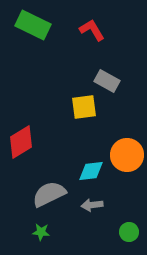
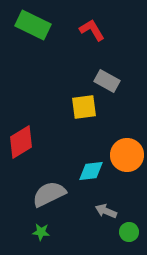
gray arrow: moved 14 px right, 6 px down; rotated 30 degrees clockwise
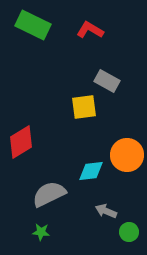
red L-shape: moved 2 px left; rotated 28 degrees counterclockwise
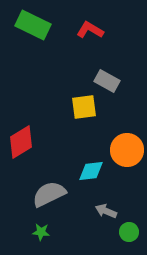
orange circle: moved 5 px up
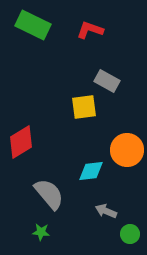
red L-shape: rotated 12 degrees counterclockwise
gray semicircle: rotated 76 degrees clockwise
green circle: moved 1 px right, 2 px down
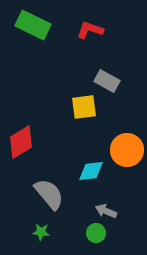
green circle: moved 34 px left, 1 px up
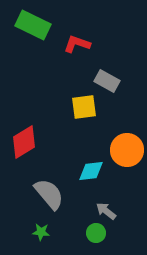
red L-shape: moved 13 px left, 14 px down
red diamond: moved 3 px right
gray arrow: rotated 15 degrees clockwise
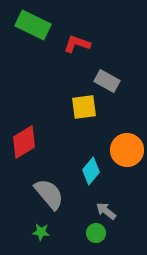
cyan diamond: rotated 44 degrees counterclockwise
